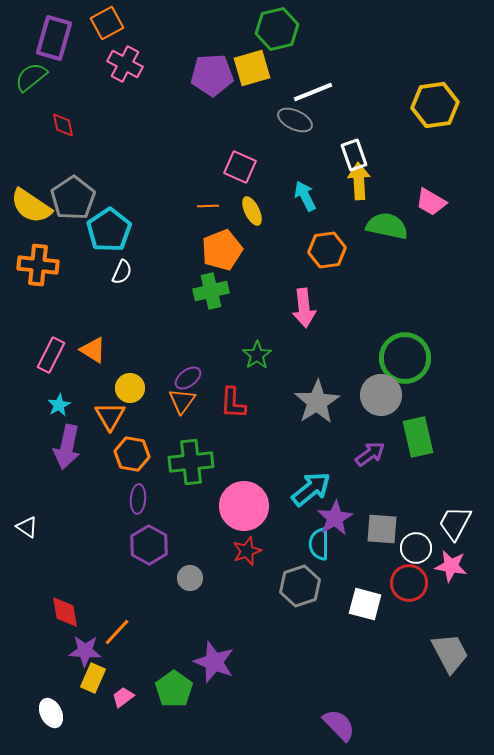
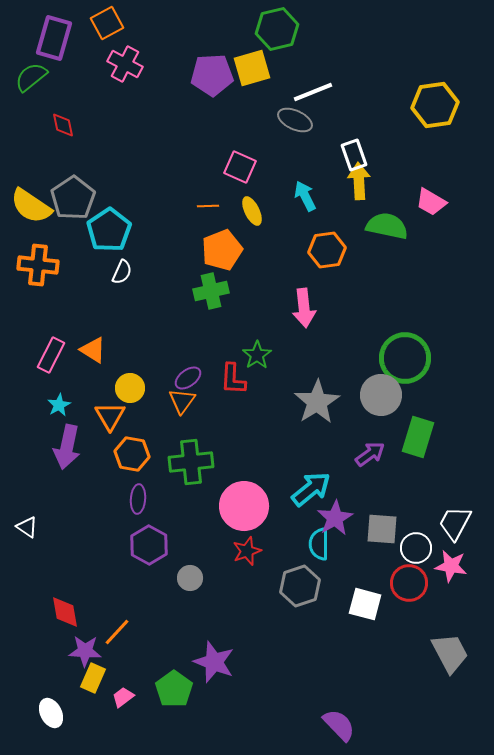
red L-shape at (233, 403): moved 24 px up
green rectangle at (418, 437): rotated 30 degrees clockwise
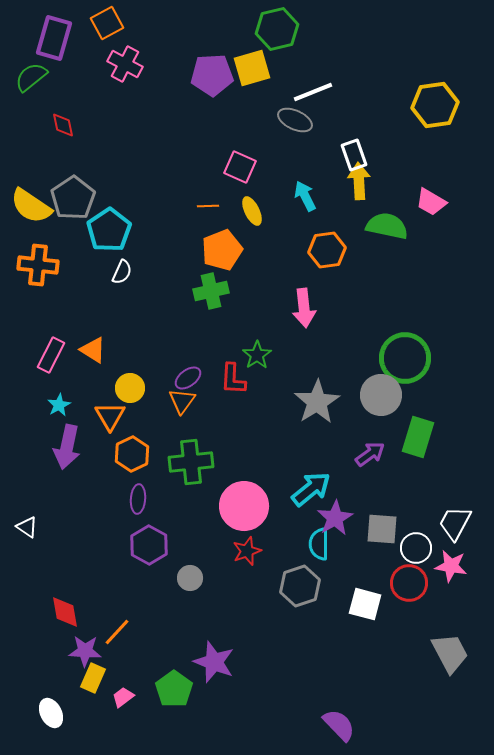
orange hexagon at (132, 454): rotated 24 degrees clockwise
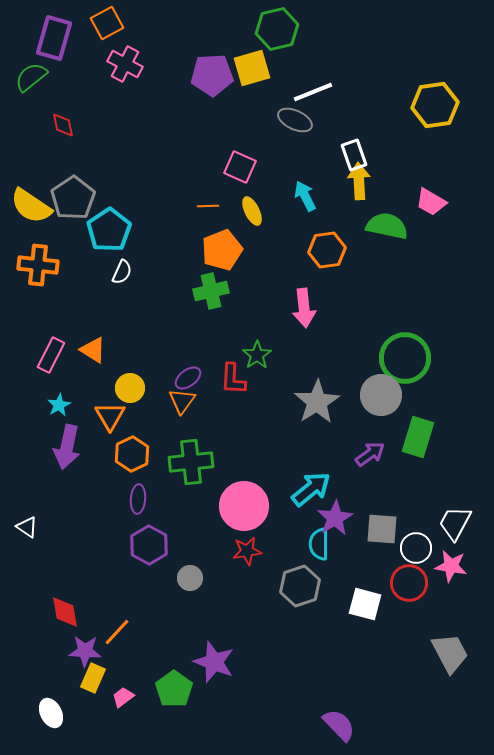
red star at (247, 551): rotated 12 degrees clockwise
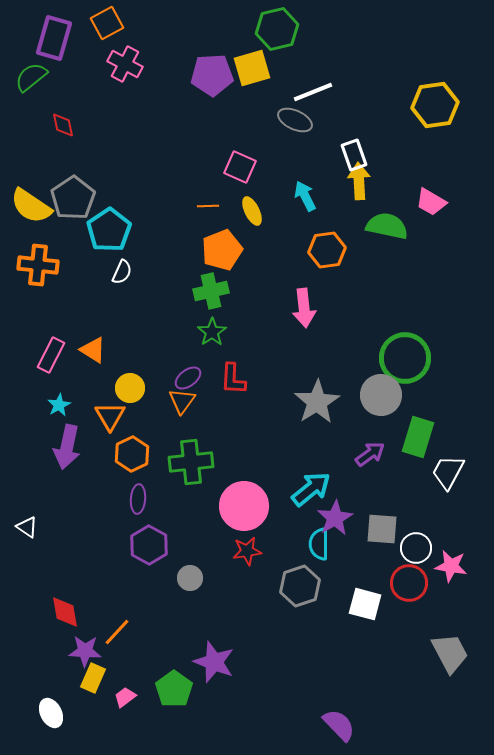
green star at (257, 355): moved 45 px left, 23 px up
white trapezoid at (455, 523): moved 7 px left, 51 px up
pink trapezoid at (123, 697): moved 2 px right
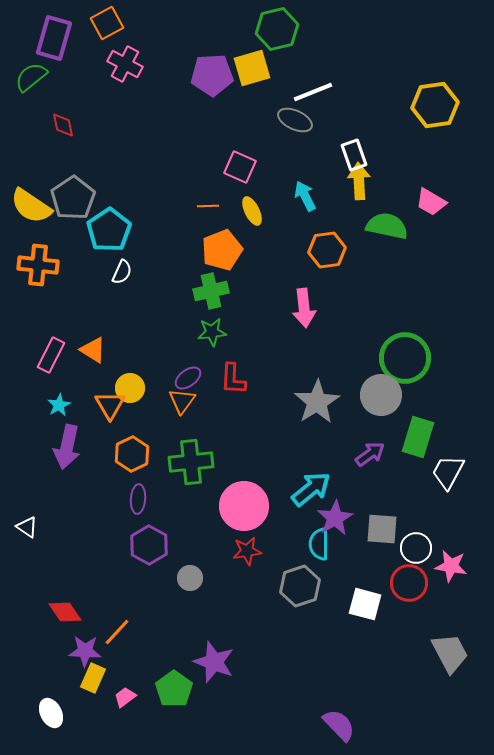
green star at (212, 332): rotated 28 degrees clockwise
orange triangle at (110, 416): moved 11 px up
red diamond at (65, 612): rotated 24 degrees counterclockwise
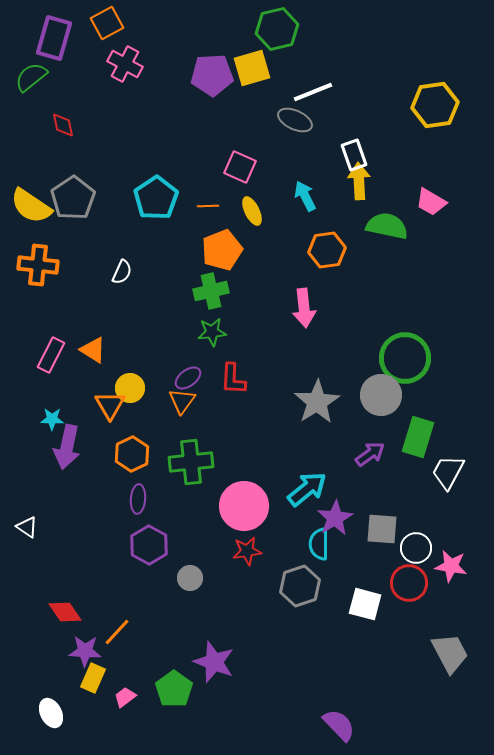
cyan pentagon at (109, 230): moved 47 px right, 32 px up
cyan star at (59, 405): moved 7 px left, 14 px down; rotated 30 degrees clockwise
cyan arrow at (311, 489): moved 4 px left
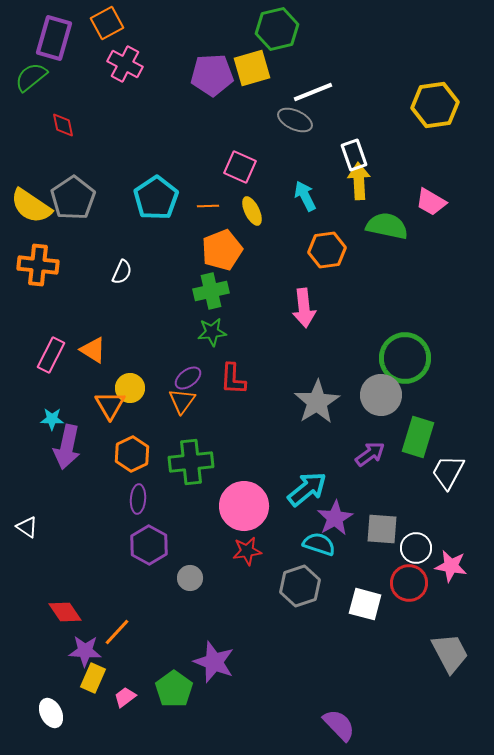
cyan semicircle at (319, 544): rotated 108 degrees clockwise
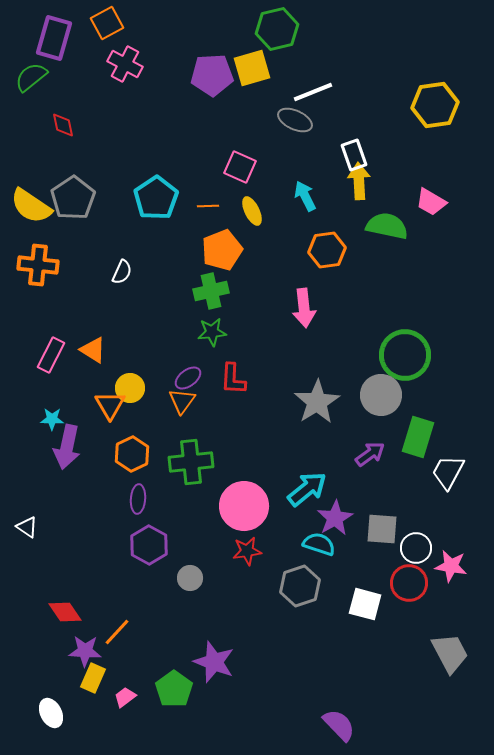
green circle at (405, 358): moved 3 px up
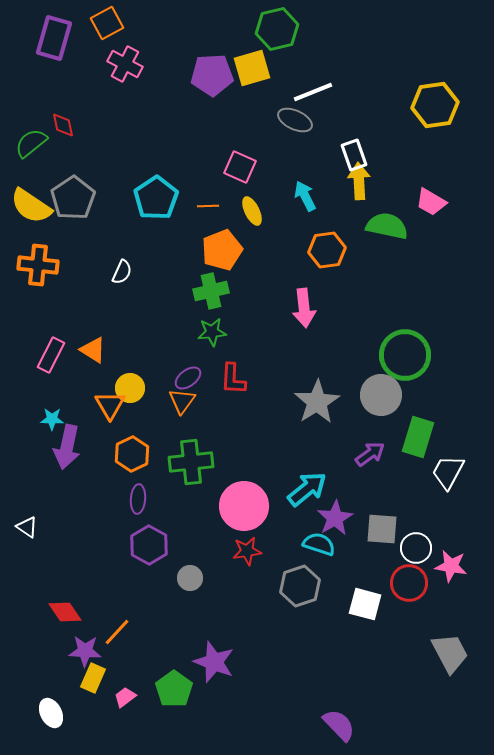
green semicircle at (31, 77): moved 66 px down
